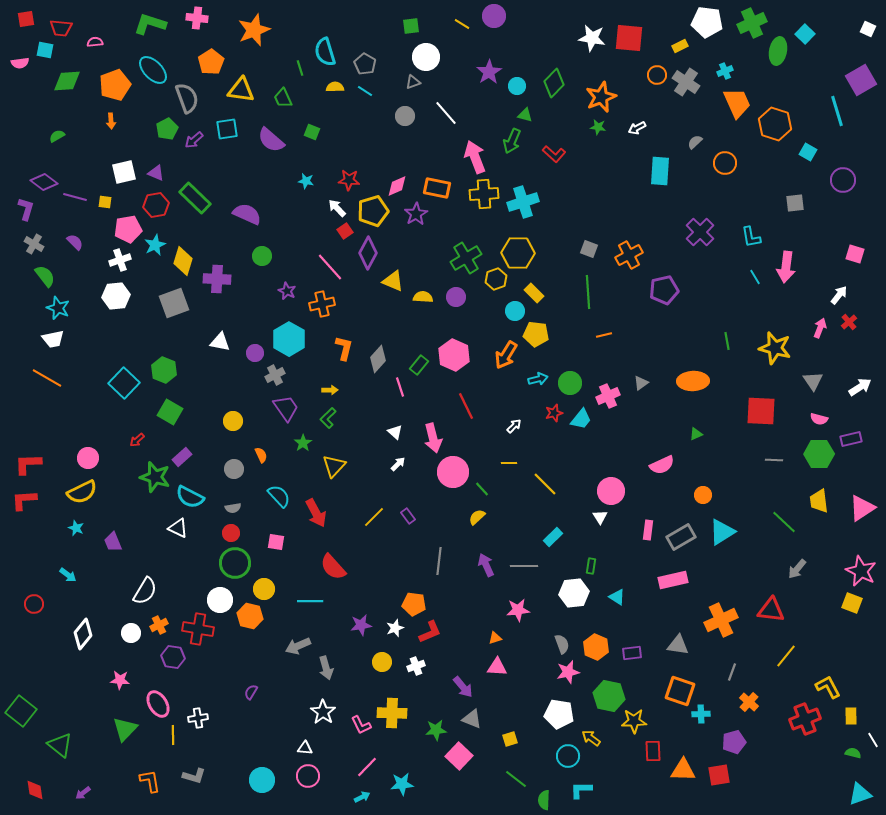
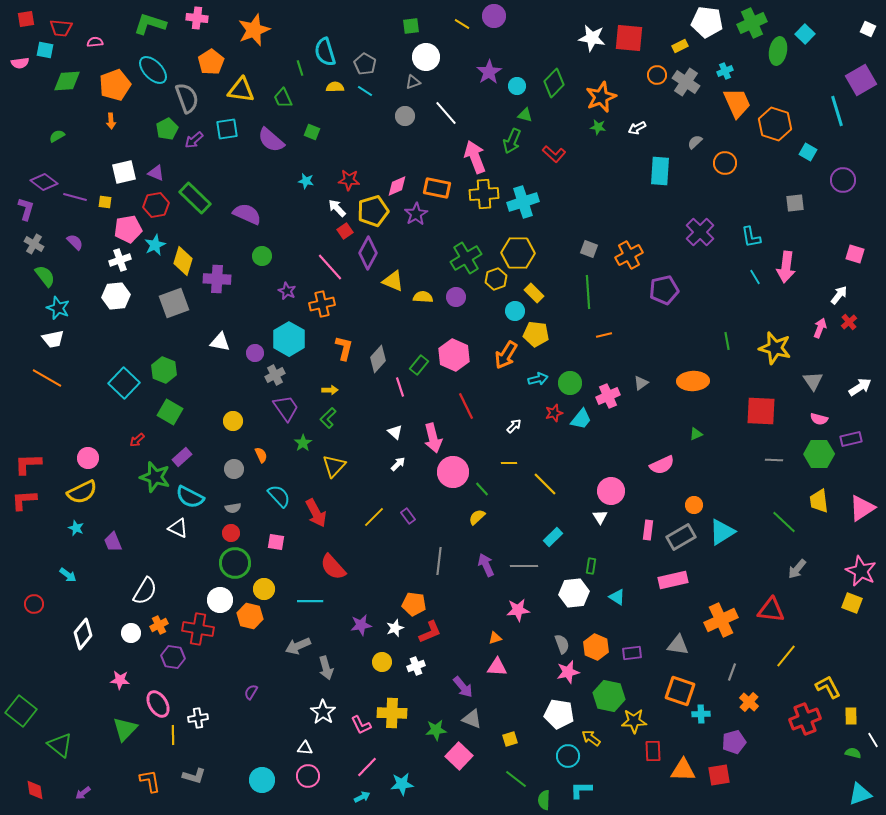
orange circle at (703, 495): moved 9 px left, 10 px down
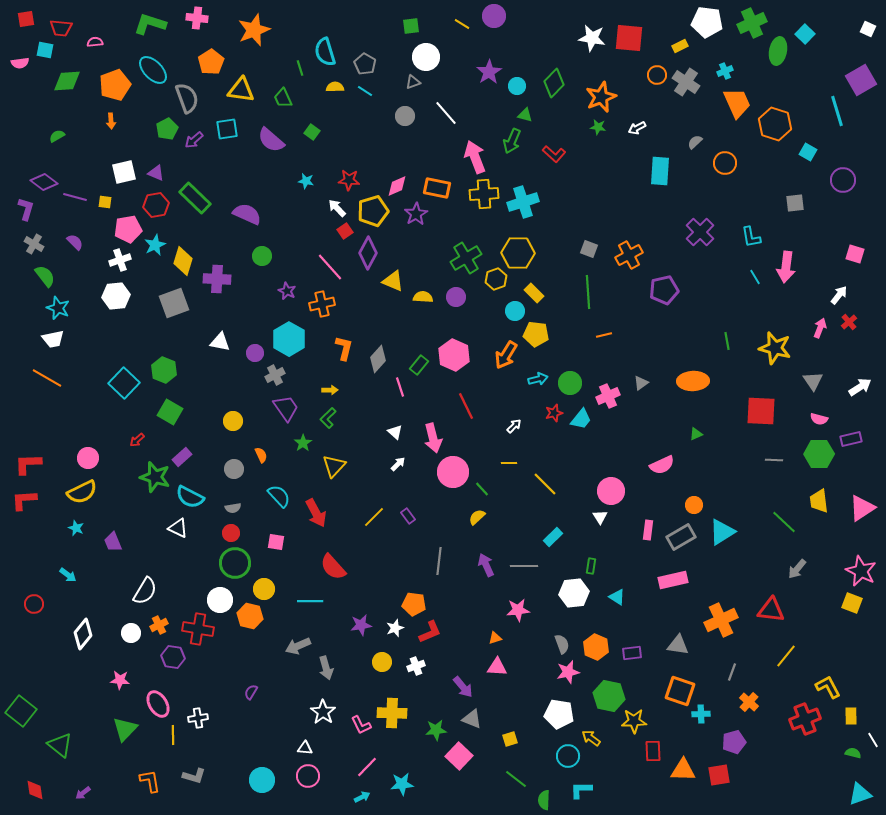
green square at (312, 132): rotated 14 degrees clockwise
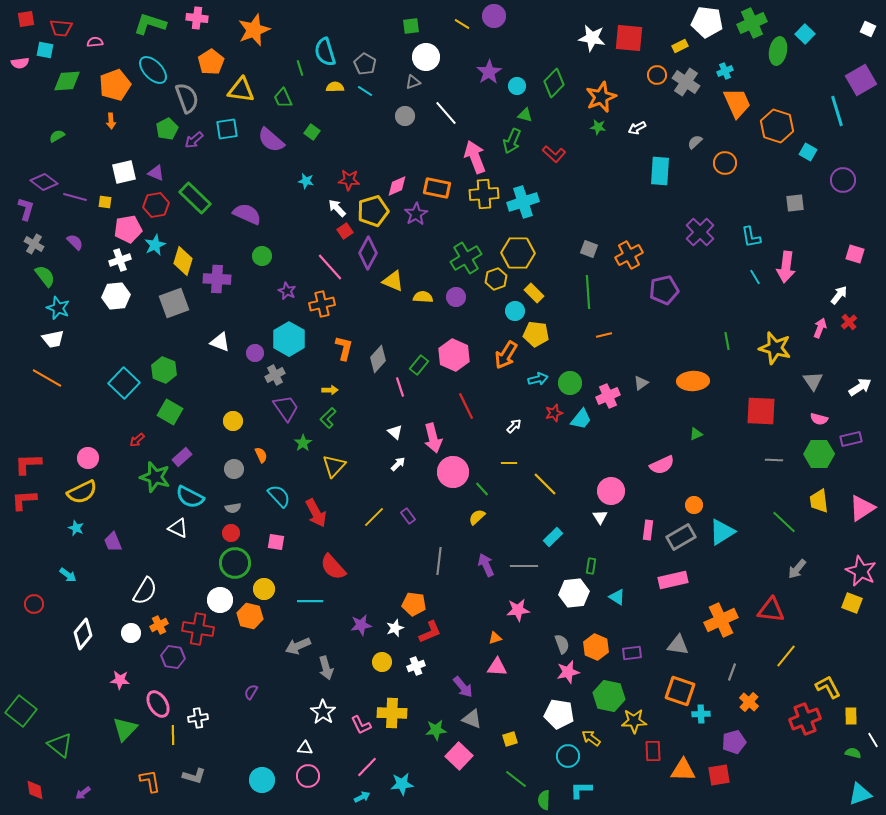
orange hexagon at (775, 124): moved 2 px right, 2 px down
white triangle at (220, 342): rotated 10 degrees clockwise
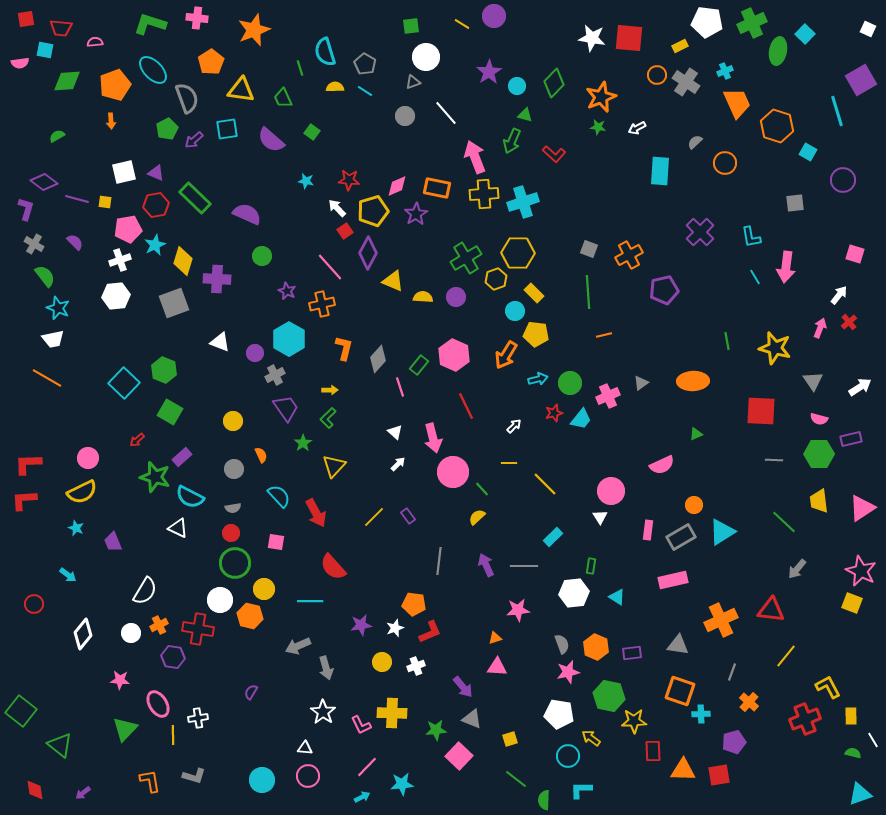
purple line at (75, 197): moved 2 px right, 2 px down
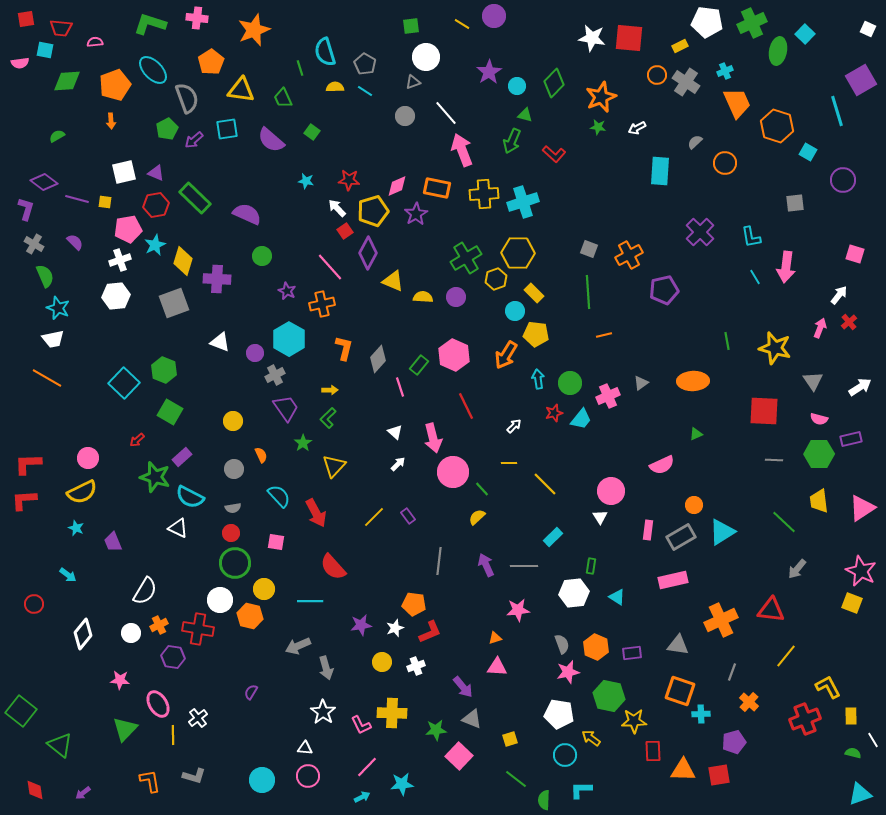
pink arrow at (475, 157): moved 13 px left, 7 px up
green semicircle at (45, 276): rotated 15 degrees clockwise
cyan arrow at (538, 379): rotated 84 degrees counterclockwise
red square at (761, 411): moved 3 px right
white cross at (198, 718): rotated 30 degrees counterclockwise
cyan circle at (568, 756): moved 3 px left, 1 px up
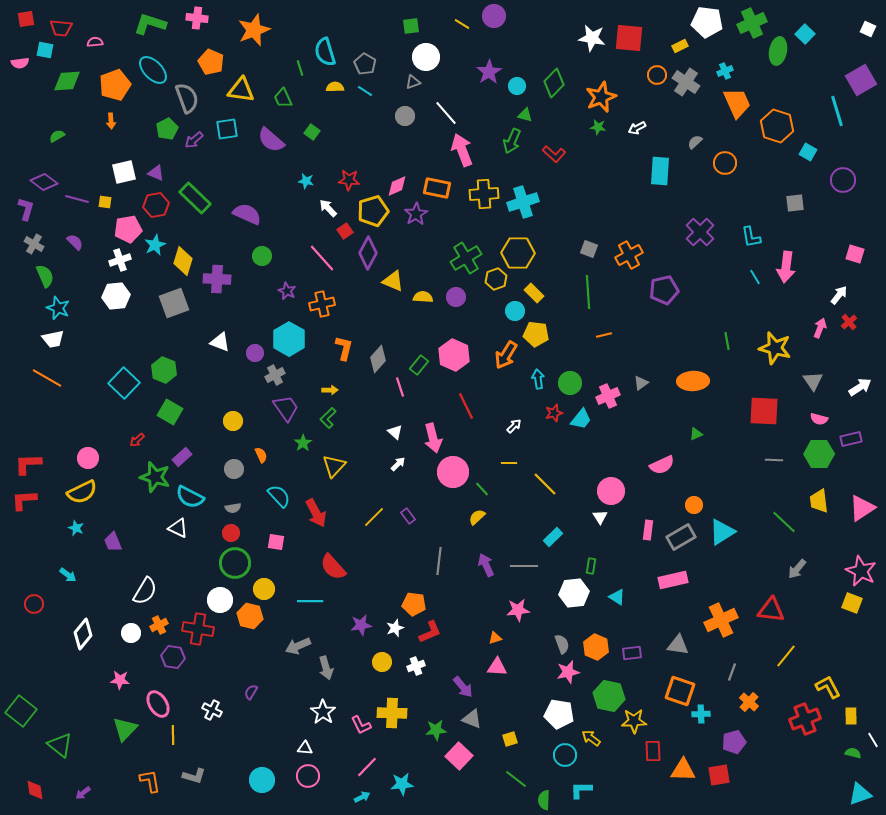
orange pentagon at (211, 62): rotated 15 degrees counterclockwise
white arrow at (337, 208): moved 9 px left
pink line at (330, 267): moved 8 px left, 9 px up
white cross at (198, 718): moved 14 px right, 8 px up; rotated 24 degrees counterclockwise
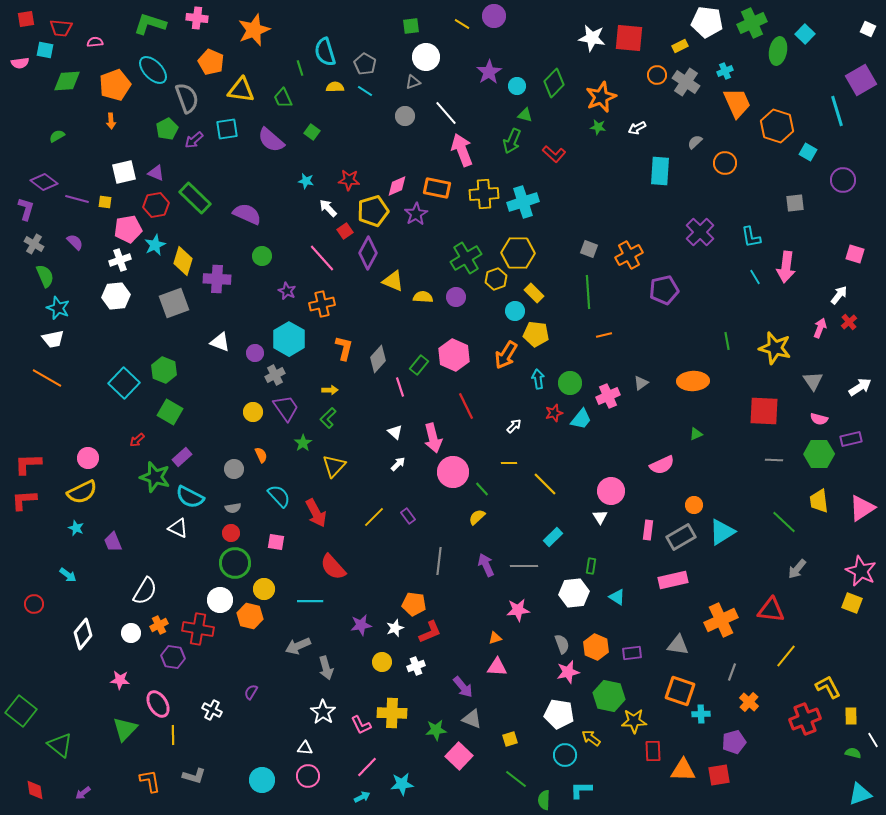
yellow circle at (233, 421): moved 20 px right, 9 px up
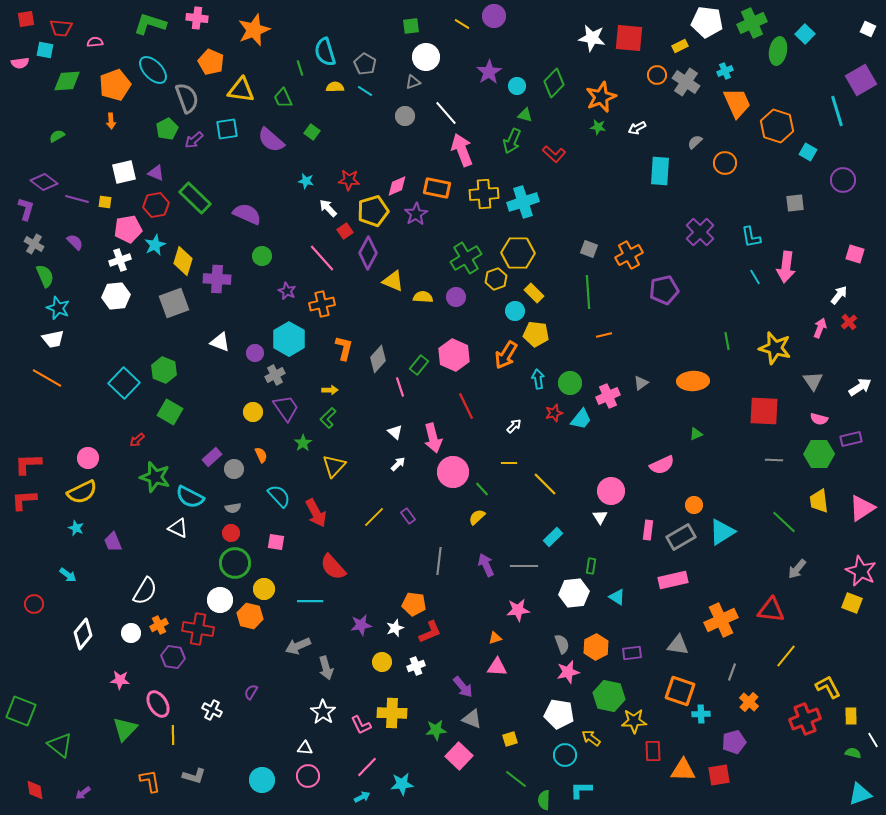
purple rectangle at (182, 457): moved 30 px right
orange hexagon at (596, 647): rotated 10 degrees clockwise
green square at (21, 711): rotated 16 degrees counterclockwise
